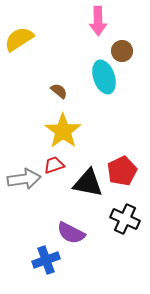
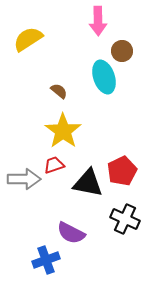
yellow semicircle: moved 9 px right
gray arrow: rotated 8 degrees clockwise
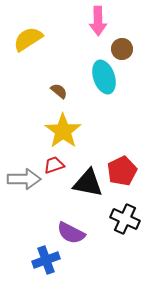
brown circle: moved 2 px up
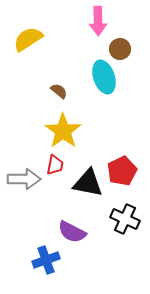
brown circle: moved 2 px left
red trapezoid: moved 1 px right; rotated 120 degrees clockwise
purple semicircle: moved 1 px right, 1 px up
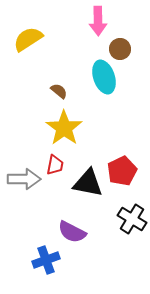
yellow star: moved 1 px right, 3 px up
black cross: moved 7 px right; rotated 8 degrees clockwise
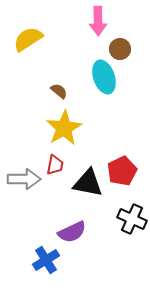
yellow star: rotated 6 degrees clockwise
black cross: rotated 8 degrees counterclockwise
purple semicircle: rotated 52 degrees counterclockwise
blue cross: rotated 12 degrees counterclockwise
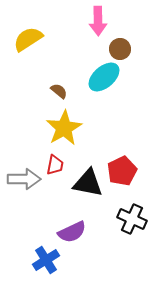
cyan ellipse: rotated 68 degrees clockwise
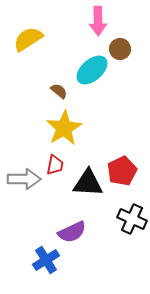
cyan ellipse: moved 12 px left, 7 px up
black triangle: rotated 8 degrees counterclockwise
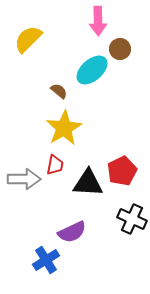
yellow semicircle: rotated 12 degrees counterclockwise
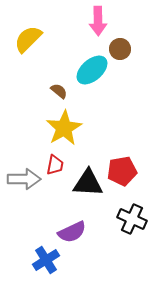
red pentagon: rotated 16 degrees clockwise
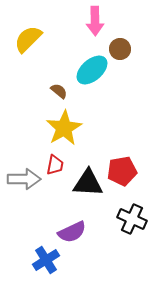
pink arrow: moved 3 px left
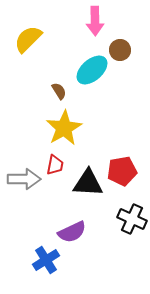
brown circle: moved 1 px down
brown semicircle: rotated 18 degrees clockwise
